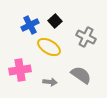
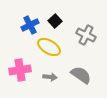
gray cross: moved 2 px up
gray arrow: moved 5 px up
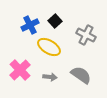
pink cross: rotated 35 degrees counterclockwise
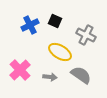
black square: rotated 24 degrees counterclockwise
yellow ellipse: moved 11 px right, 5 px down
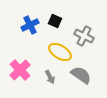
gray cross: moved 2 px left, 1 px down
gray arrow: rotated 56 degrees clockwise
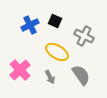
yellow ellipse: moved 3 px left
gray semicircle: rotated 20 degrees clockwise
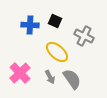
blue cross: rotated 30 degrees clockwise
yellow ellipse: rotated 10 degrees clockwise
pink cross: moved 3 px down
gray semicircle: moved 9 px left, 4 px down
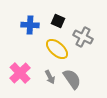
black square: moved 3 px right
gray cross: moved 1 px left, 1 px down
yellow ellipse: moved 3 px up
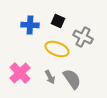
yellow ellipse: rotated 20 degrees counterclockwise
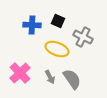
blue cross: moved 2 px right
